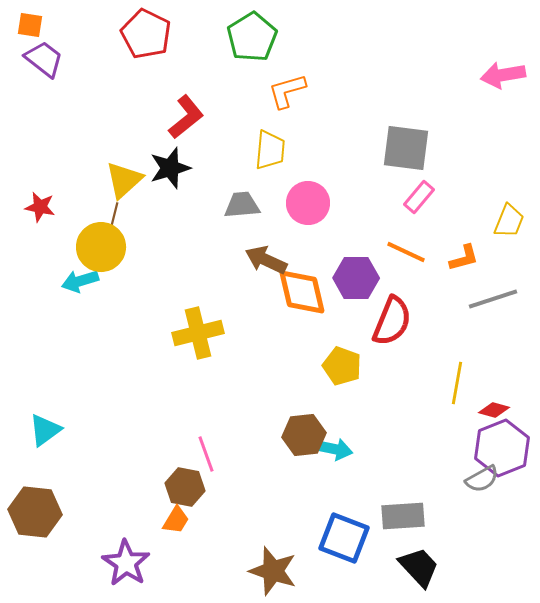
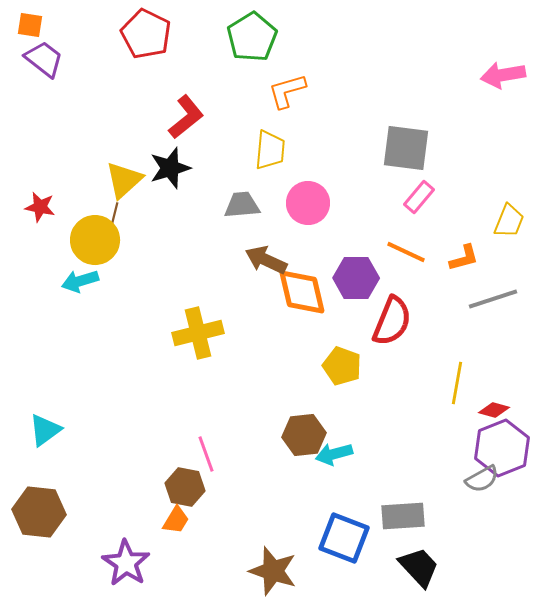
yellow circle at (101, 247): moved 6 px left, 7 px up
cyan arrow at (334, 449): moved 5 px down; rotated 153 degrees clockwise
brown hexagon at (35, 512): moved 4 px right
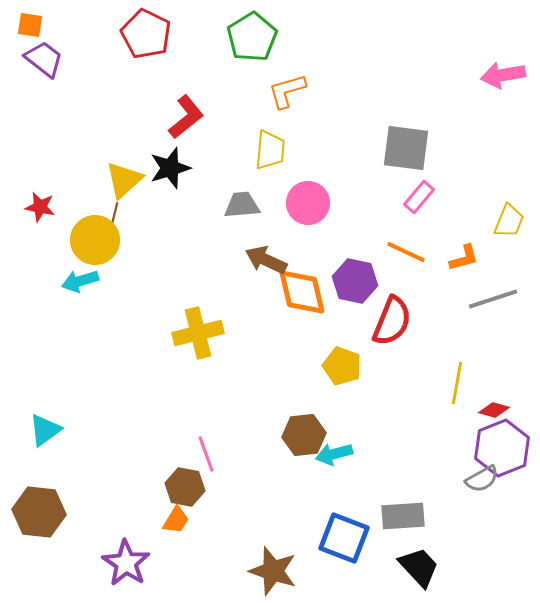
purple hexagon at (356, 278): moved 1 px left, 3 px down; rotated 12 degrees clockwise
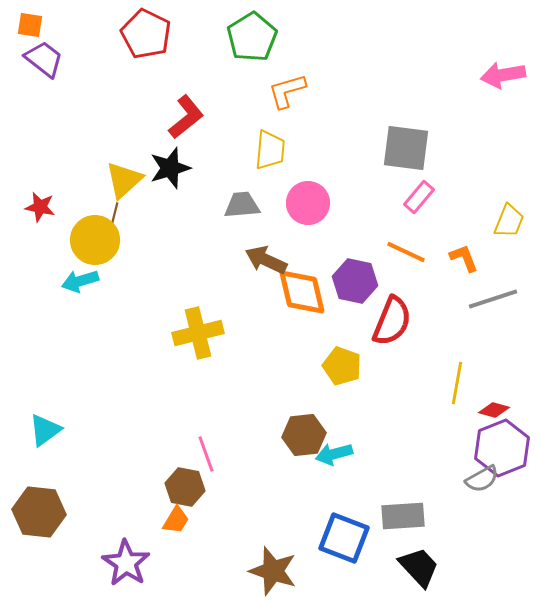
orange L-shape at (464, 258): rotated 96 degrees counterclockwise
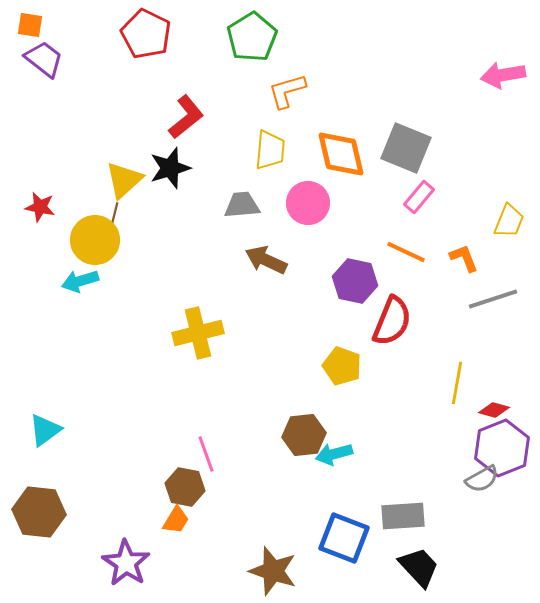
gray square at (406, 148): rotated 15 degrees clockwise
orange diamond at (302, 292): moved 39 px right, 138 px up
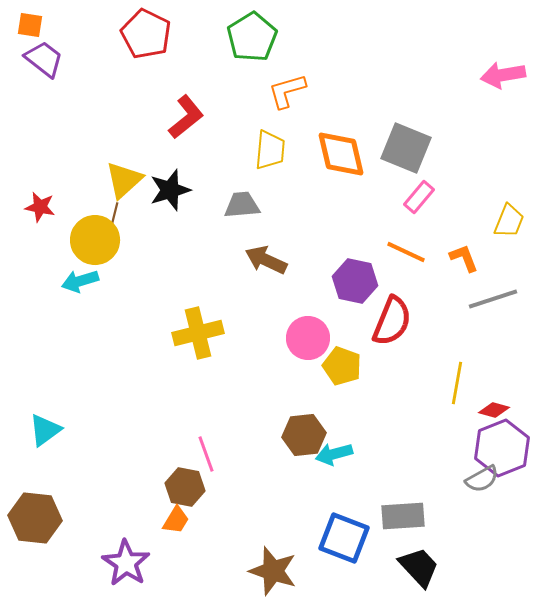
black star at (170, 168): moved 22 px down
pink circle at (308, 203): moved 135 px down
brown hexagon at (39, 512): moved 4 px left, 6 px down
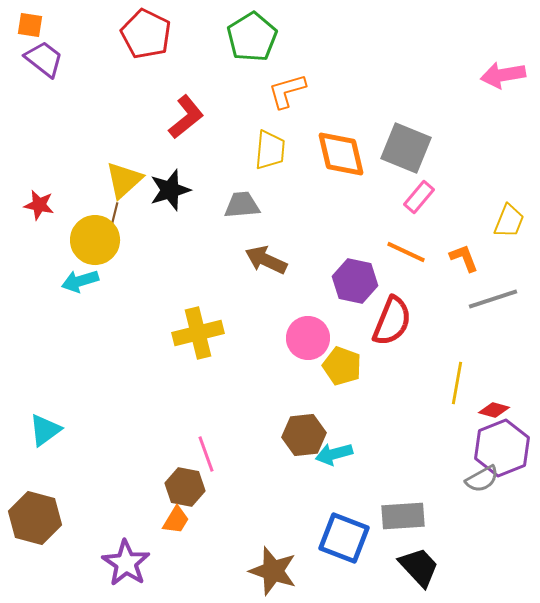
red star at (40, 207): moved 1 px left, 2 px up
brown hexagon at (35, 518): rotated 9 degrees clockwise
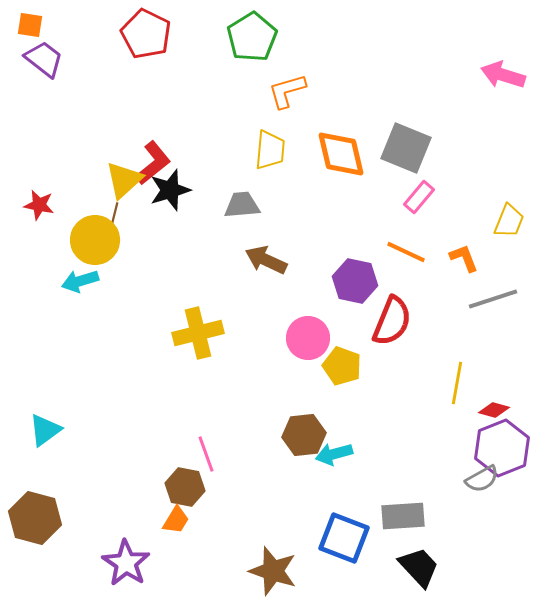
pink arrow at (503, 75): rotated 27 degrees clockwise
red L-shape at (186, 117): moved 33 px left, 46 px down
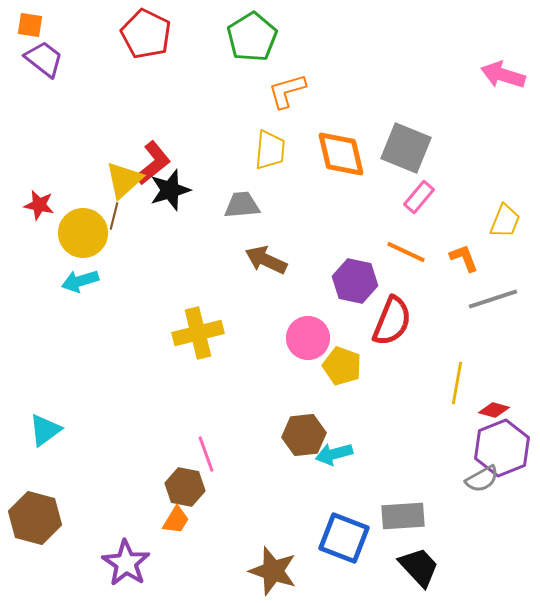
yellow trapezoid at (509, 221): moved 4 px left
yellow circle at (95, 240): moved 12 px left, 7 px up
